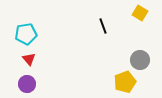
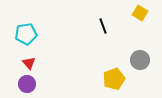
red triangle: moved 4 px down
yellow pentagon: moved 11 px left, 3 px up
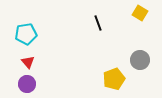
black line: moved 5 px left, 3 px up
red triangle: moved 1 px left, 1 px up
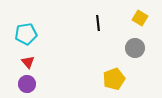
yellow square: moved 5 px down
black line: rotated 14 degrees clockwise
gray circle: moved 5 px left, 12 px up
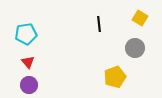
black line: moved 1 px right, 1 px down
yellow pentagon: moved 1 px right, 2 px up
purple circle: moved 2 px right, 1 px down
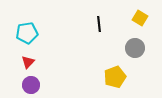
cyan pentagon: moved 1 px right, 1 px up
red triangle: rotated 24 degrees clockwise
purple circle: moved 2 px right
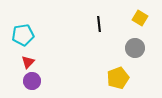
cyan pentagon: moved 4 px left, 2 px down
yellow pentagon: moved 3 px right, 1 px down
purple circle: moved 1 px right, 4 px up
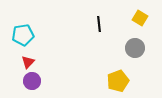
yellow pentagon: moved 3 px down
